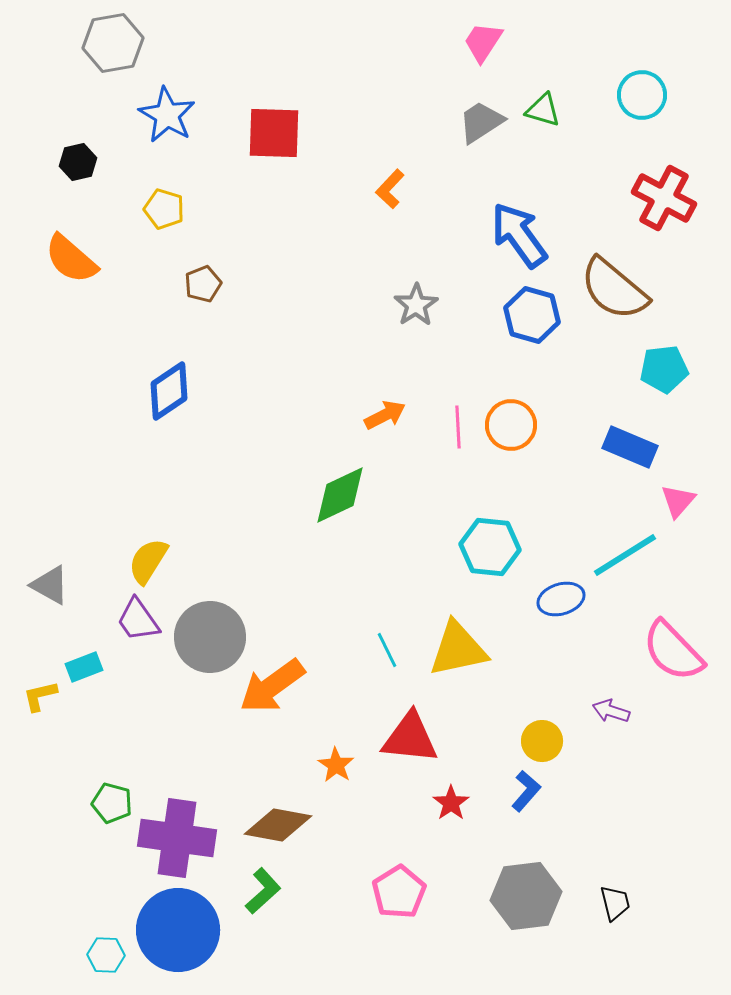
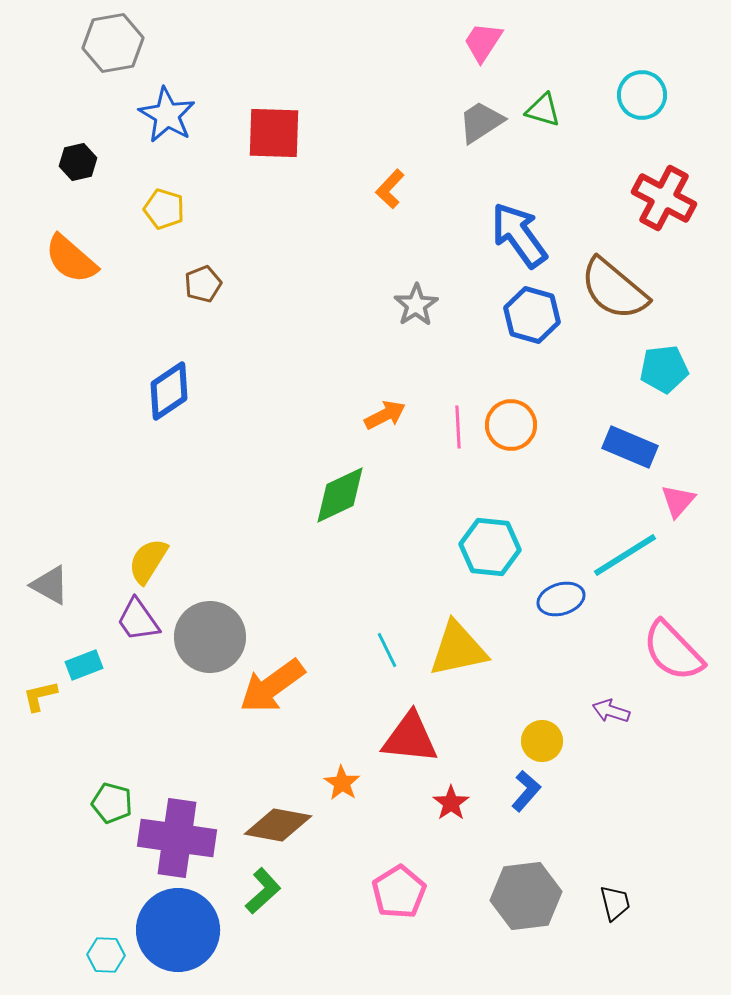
cyan rectangle at (84, 667): moved 2 px up
orange star at (336, 765): moved 6 px right, 18 px down
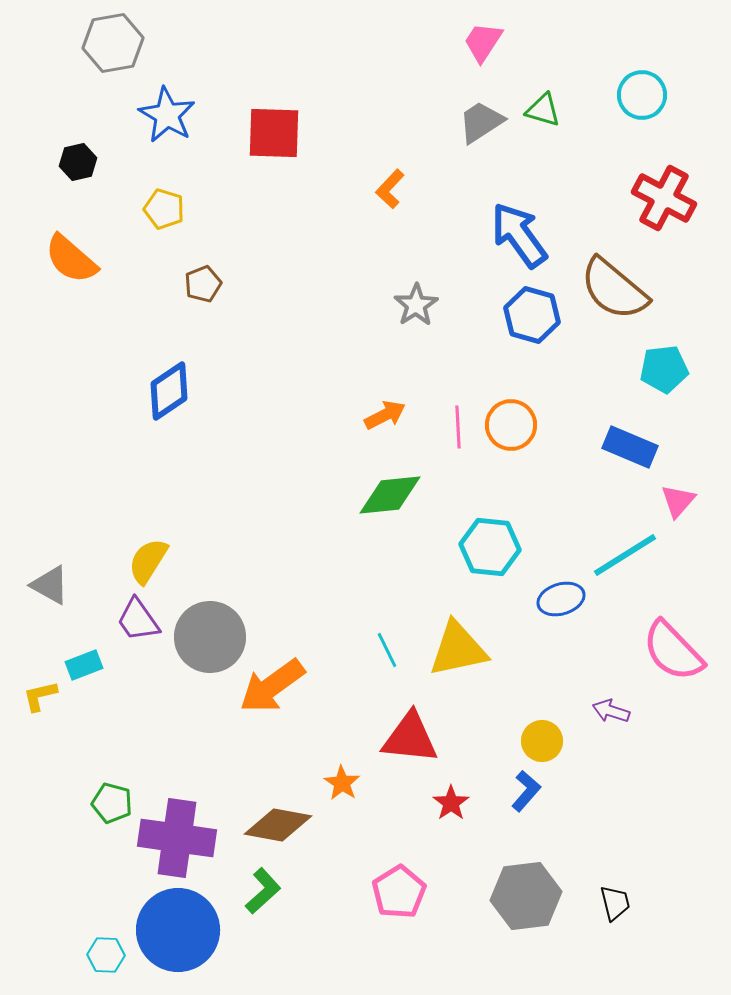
green diamond at (340, 495): moved 50 px right; rotated 20 degrees clockwise
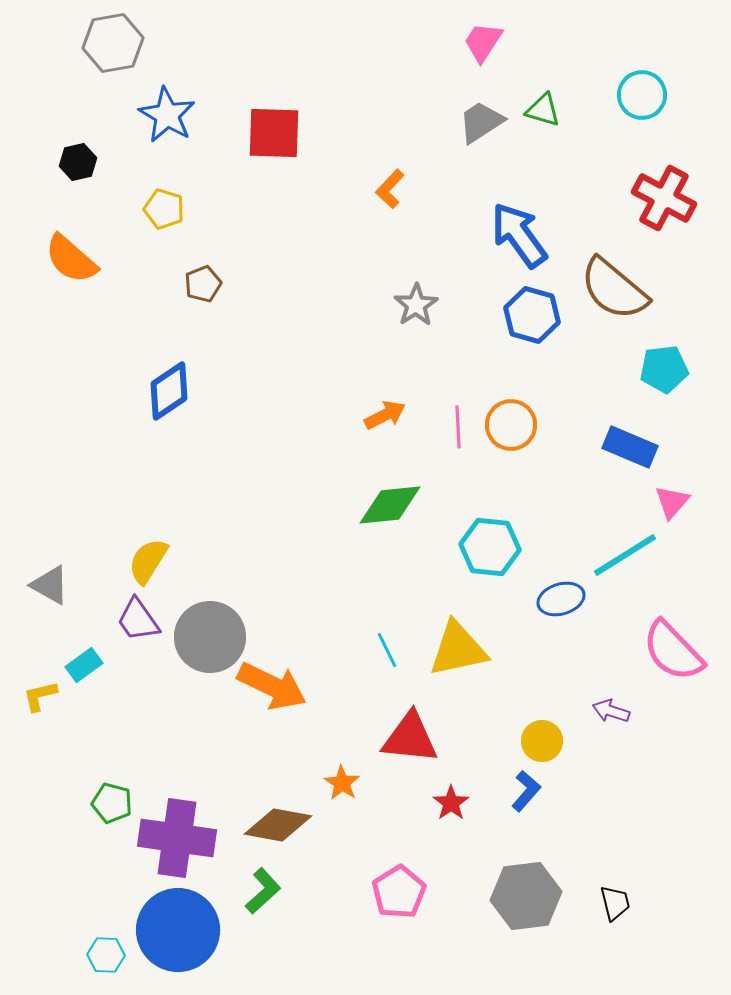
green diamond at (390, 495): moved 10 px down
pink triangle at (678, 501): moved 6 px left, 1 px down
cyan rectangle at (84, 665): rotated 15 degrees counterclockwise
orange arrow at (272, 686): rotated 118 degrees counterclockwise
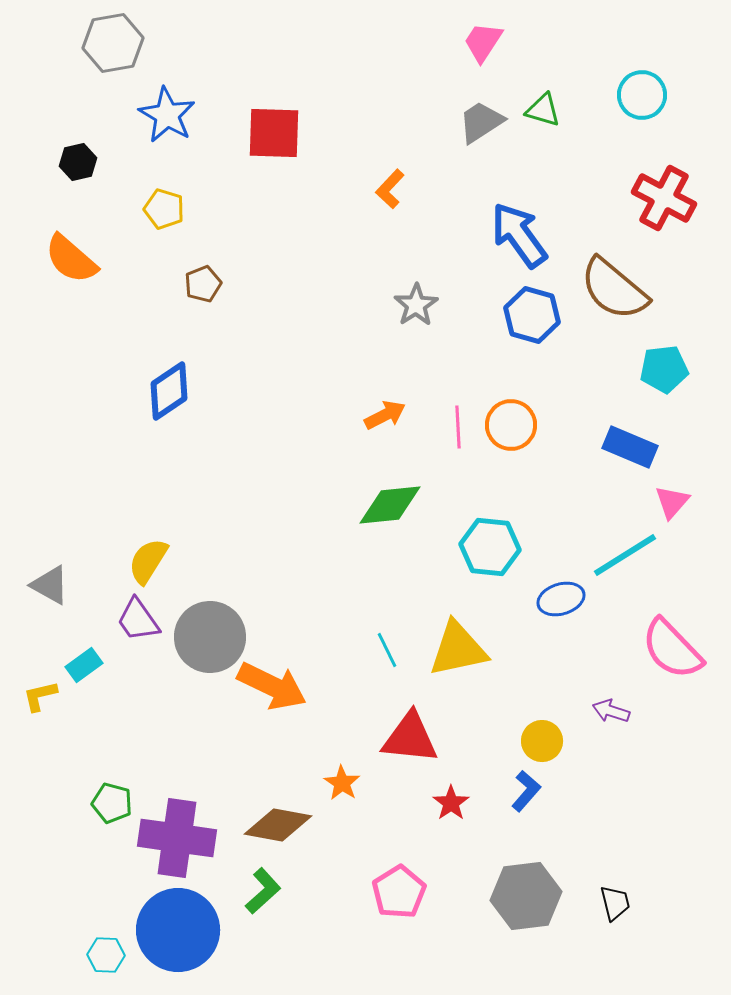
pink semicircle at (673, 651): moved 1 px left, 2 px up
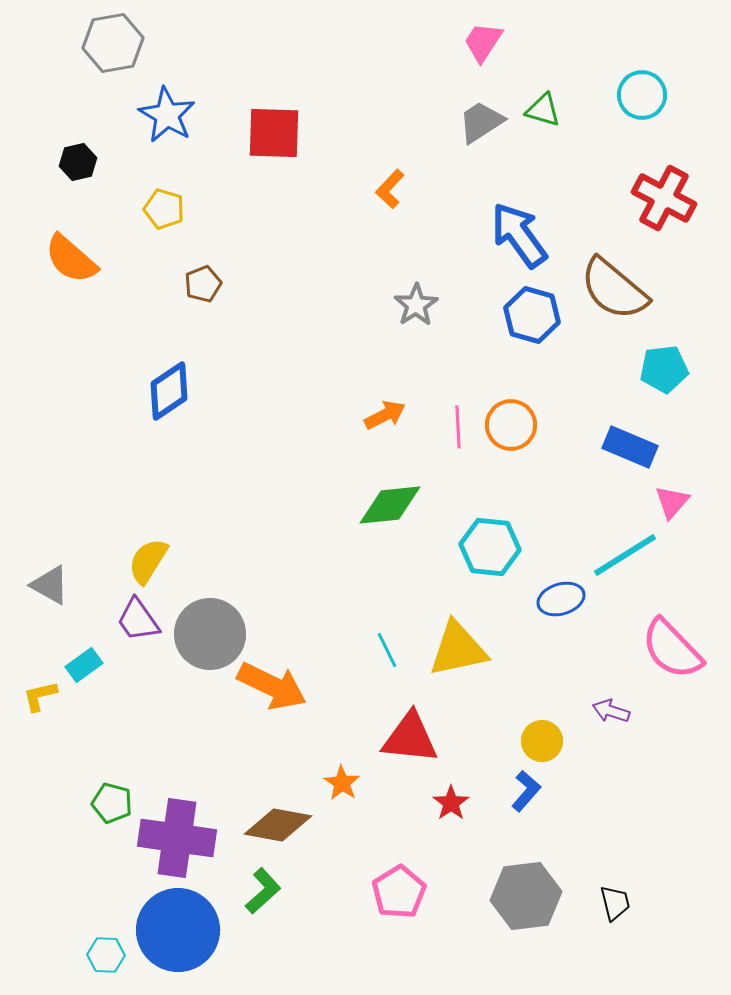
gray circle at (210, 637): moved 3 px up
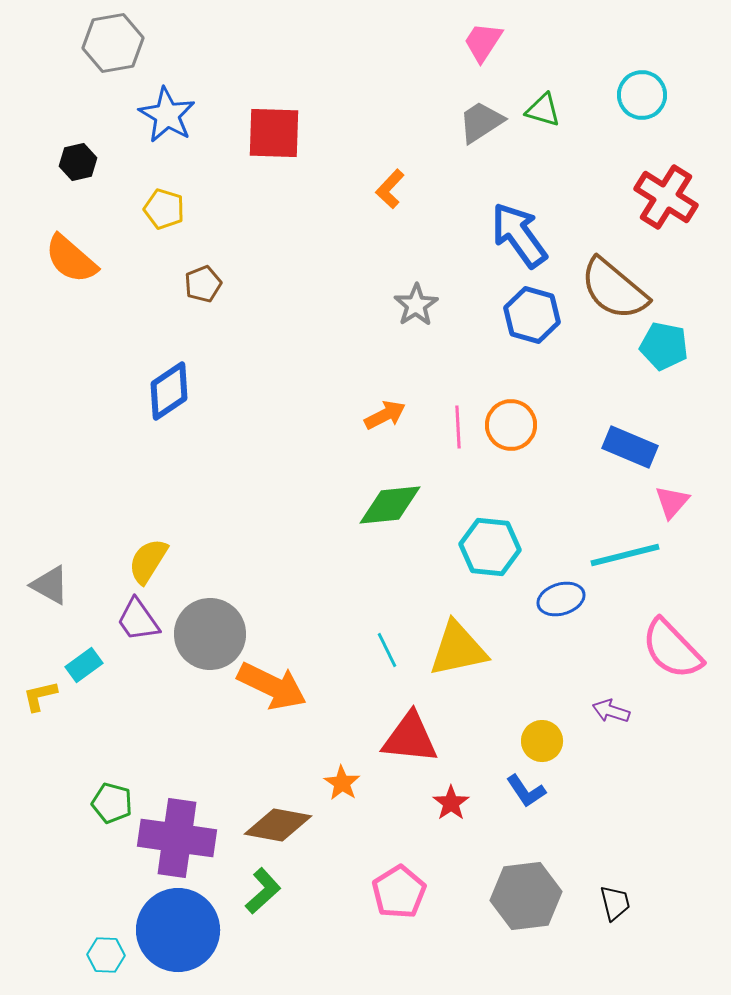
red cross at (664, 198): moved 2 px right, 1 px up; rotated 4 degrees clockwise
cyan pentagon at (664, 369): moved 23 px up; rotated 18 degrees clockwise
cyan line at (625, 555): rotated 18 degrees clockwise
blue L-shape at (526, 791): rotated 105 degrees clockwise
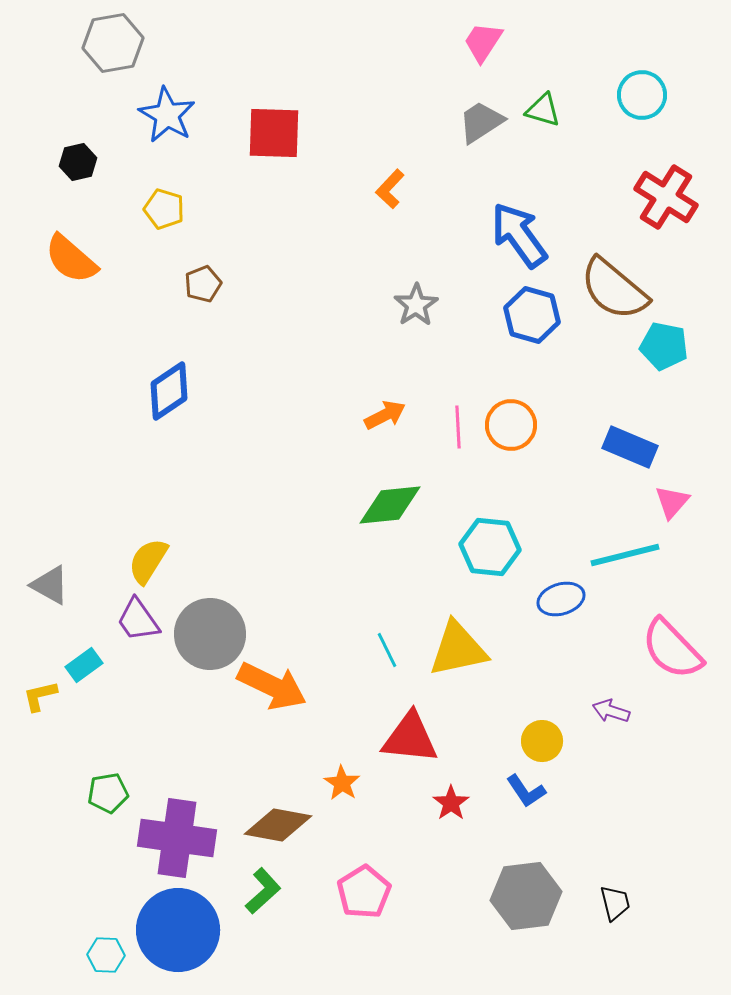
green pentagon at (112, 803): moved 4 px left, 10 px up; rotated 24 degrees counterclockwise
pink pentagon at (399, 892): moved 35 px left
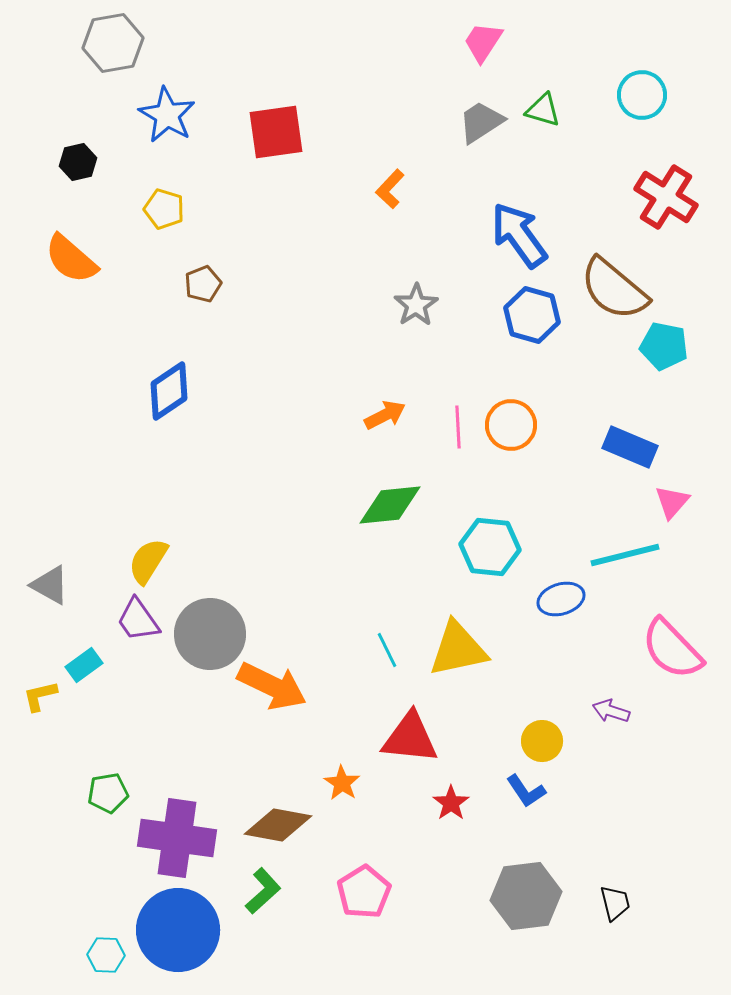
red square at (274, 133): moved 2 px right, 1 px up; rotated 10 degrees counterclockwise
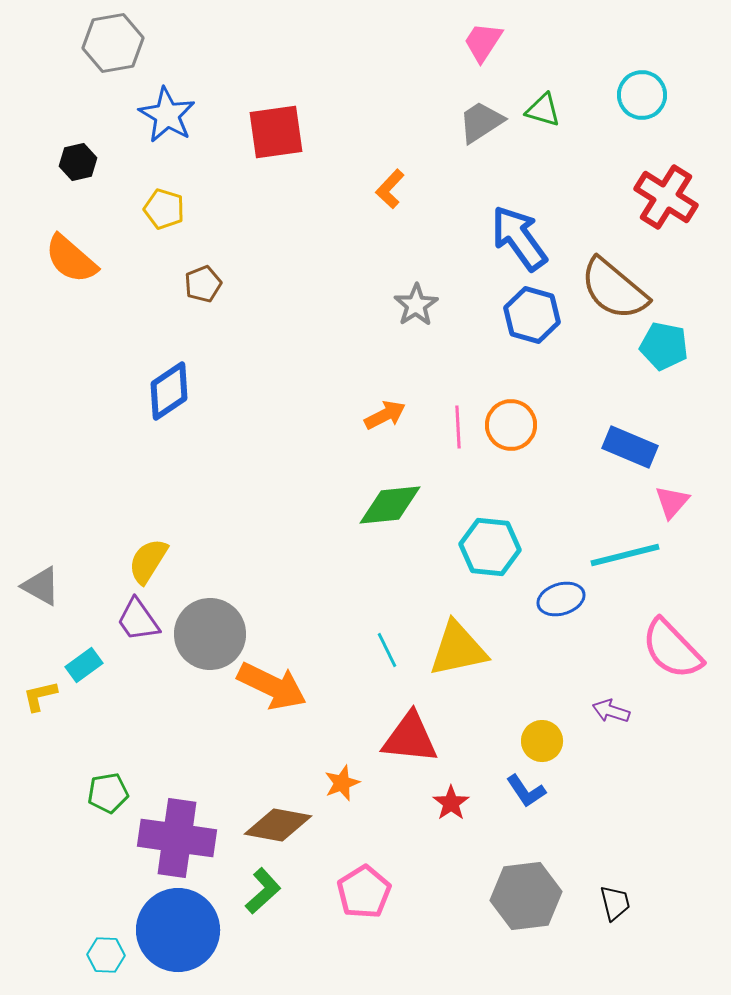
blue arrow at (519, 235): moved 3 px down
gray triangle at (50, 585): moved 9 px left, 1 px down
orange star at (342, 783): rotated 18 degrees clockwise
